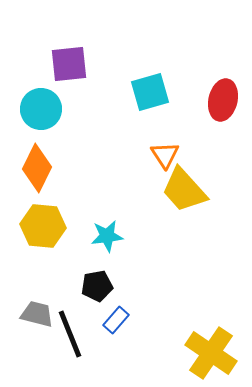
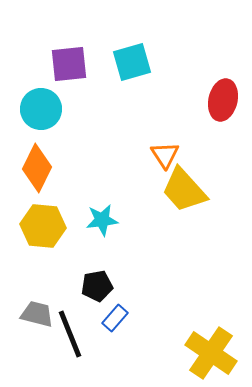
cyan square: moved 18 px left, 30 px up
cyan star: moved 5 px left, 16 px up
blue rectangle: moved 1 px left, 2 px up
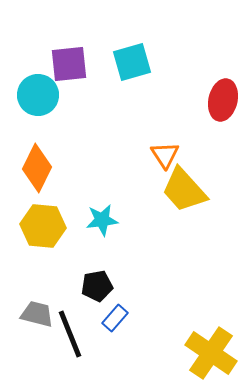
cyan circle: moved 3 px left, 14 px up
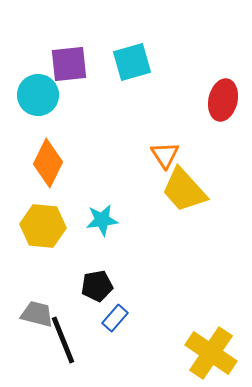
orange diamond: moved 11 px right, 5 px up
black line: moved 7 px left, 6 px down
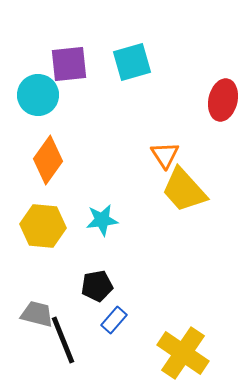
orange diamond: moved 3 px up; rotated 9 degrees clockwise
blue rectangle: moved 1 px left, 2 px down
yellow cross: moved 28 px left
